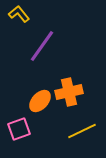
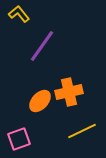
pink square: moved 10 px down
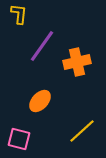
yellow L-shape: rotated 45 degrees clockwise
orange cross: moved 8 px right, 30 px up
yellow line: rotated 16 degrees counterclockwise
pink square: rotated 35 degrees clockwise
